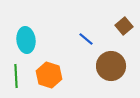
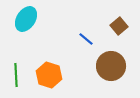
brown square: moved 5 px left
cyan ellipse: moved 21 px up; rotated 40 degrees clockwise
green line: moved 1 px up
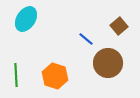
brown circle: moved 3 px left, 3 px up
orange hexagon: moved 6 px right, 1 px down
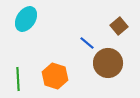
blue line: moved 1 px right, 4 px down
green line: moved 2 px right, 4 px down
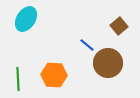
blue line: moved 2 px down
orange hexagon: moved 1 px left, 1 px up; rotated 15 degrees counterclockwise
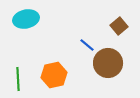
cyan ellipse: rotated 45 degrees clockwise
orange hexagon: rotated 15 degrees counterclockwise
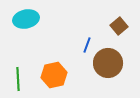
blue line: rotated 70 degrees clockwise
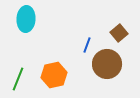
cyan ellipse: rotated 75 degrees counterclockwise
brown square: moved 7 px down
brown circle: moved 1 px left, 1 px down
green line: rotated 25 degrees clockwise
